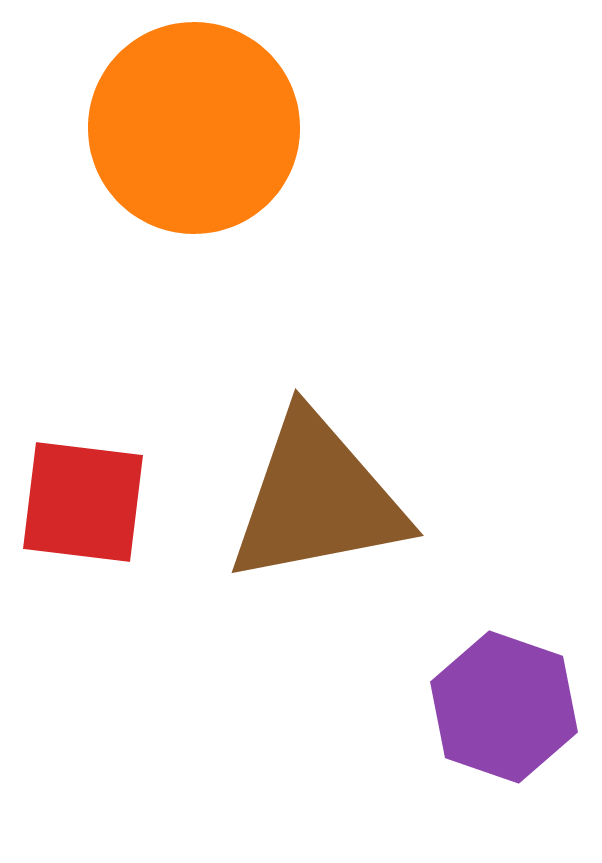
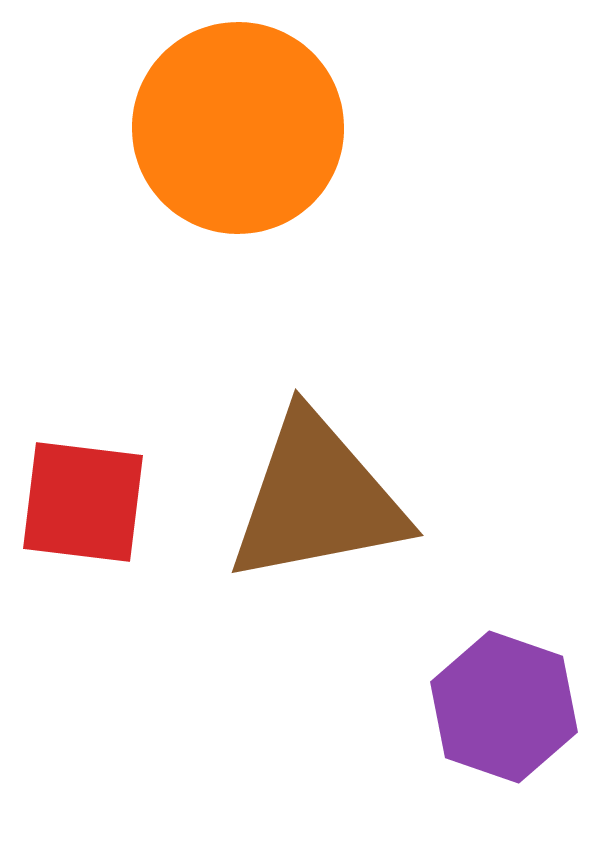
orange circle: moved 44 px right
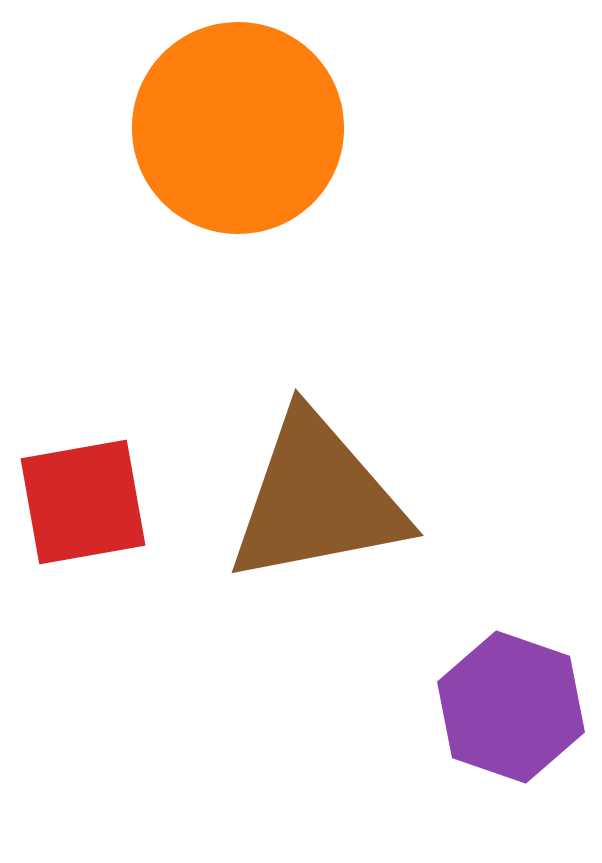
red square: rotated 17 degrees counterclockwise
purple hexagon: moved 7 px right
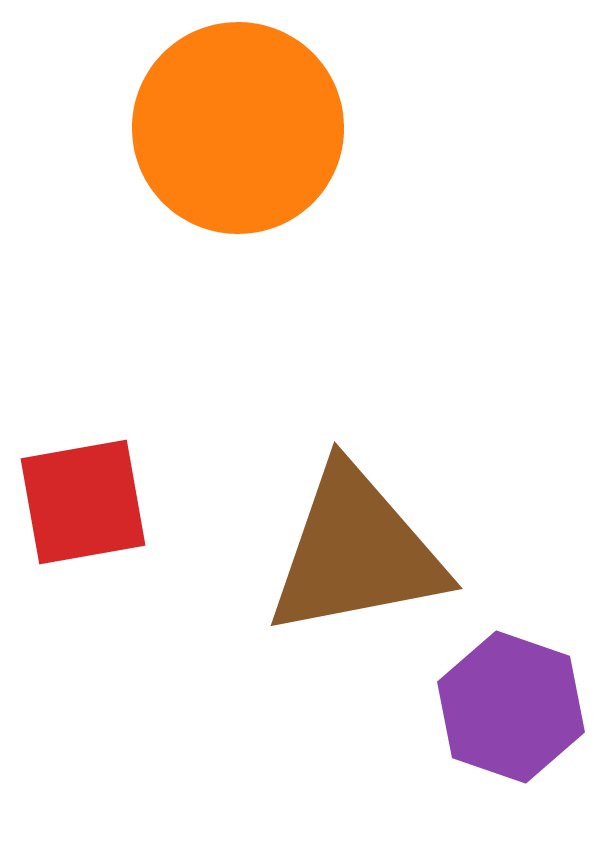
brown triangle: moved 39 px right, 53 px down
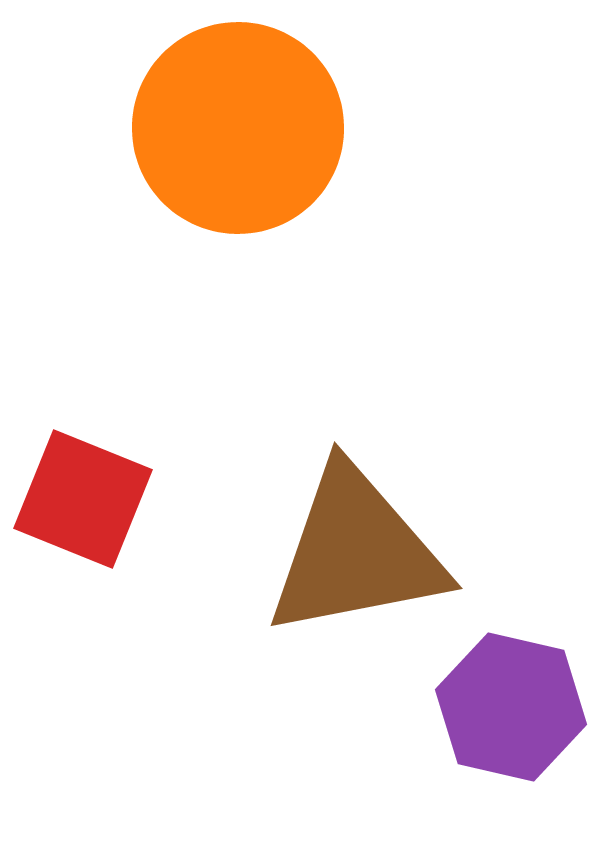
red square: moved 3 px up; rotated 32 degrees clockwise
purple hexagon: rotated 6 degrees counterclockwise
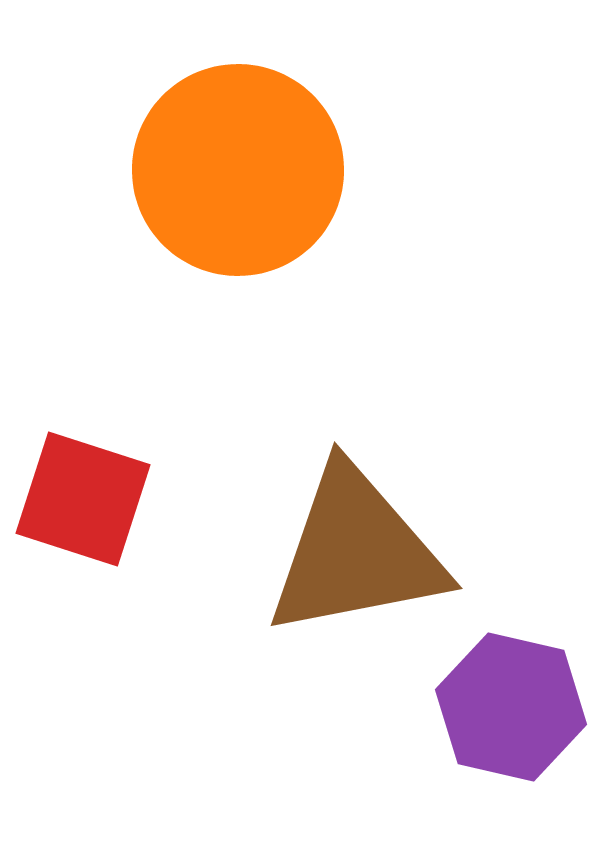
orange circle: moved 42 px down
red square: rotated 4 degrees counterclockwise
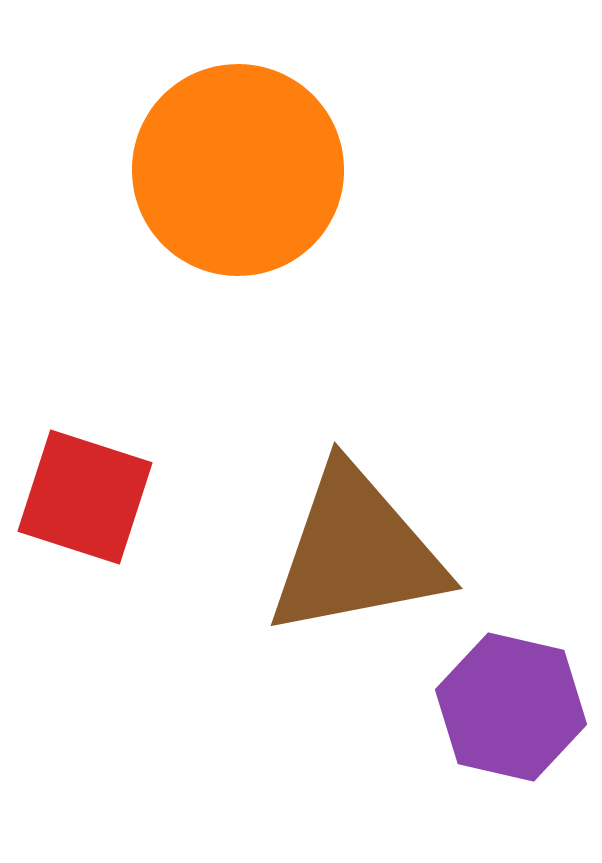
red square: moved 2 px right, 2 px up
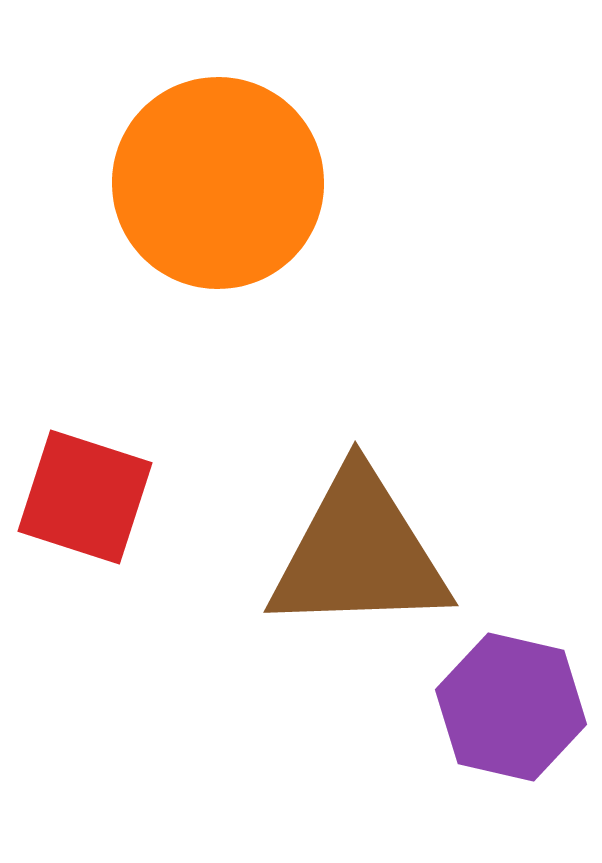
orange circle: moved 20 px left, 13 px down
brown triangle: moved 3 px right, 1 px down; rotated 9 degrees clockwise
